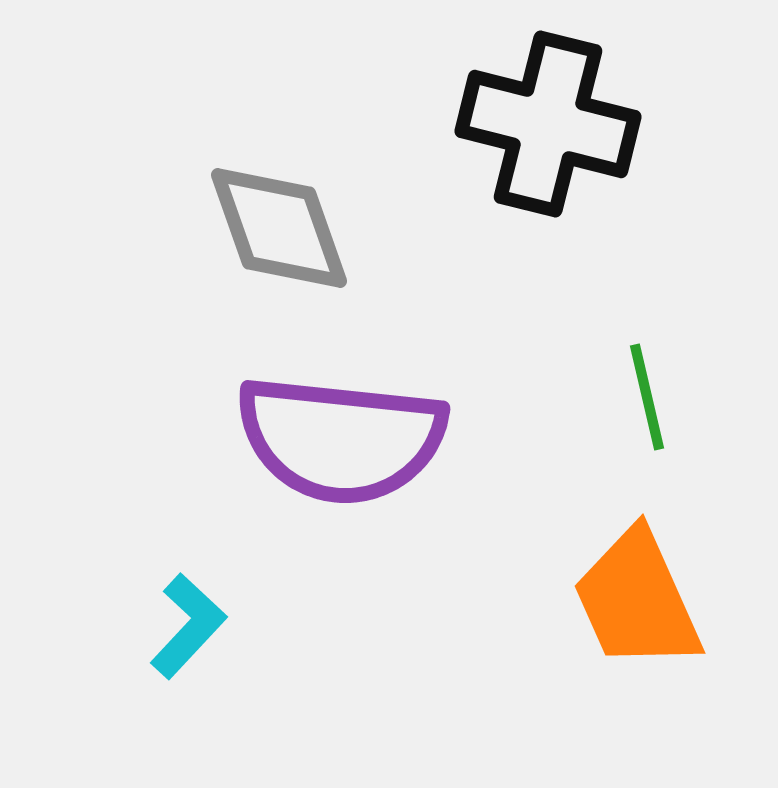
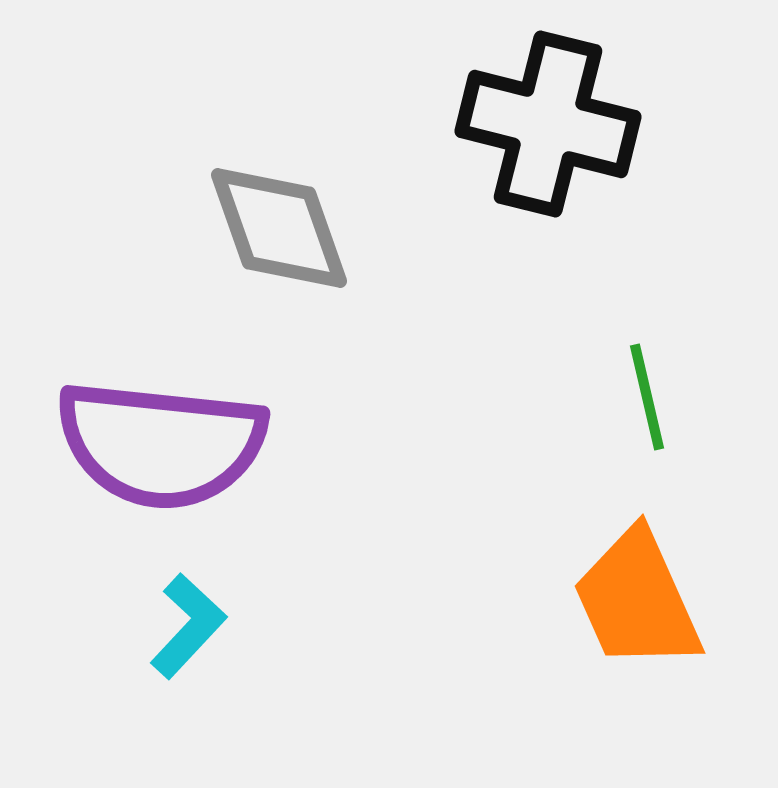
purple semicircle: moved 180 px left, 5 px down
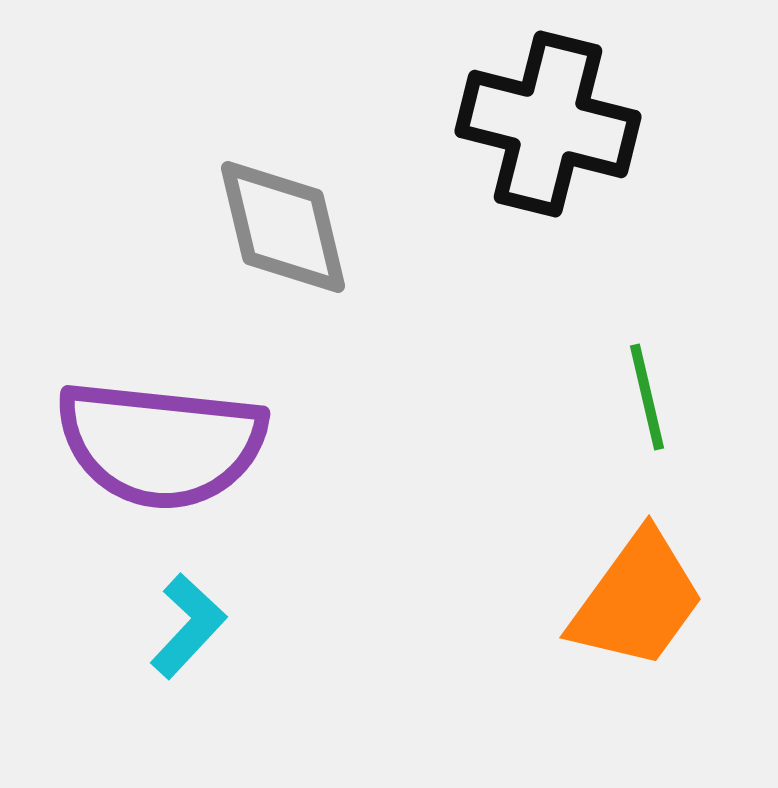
gray diamond: moved 4 px right, 1 px up; rotated 6 degrees clockwise
orange trapezoid: rotated 120 degrees counterclockwise
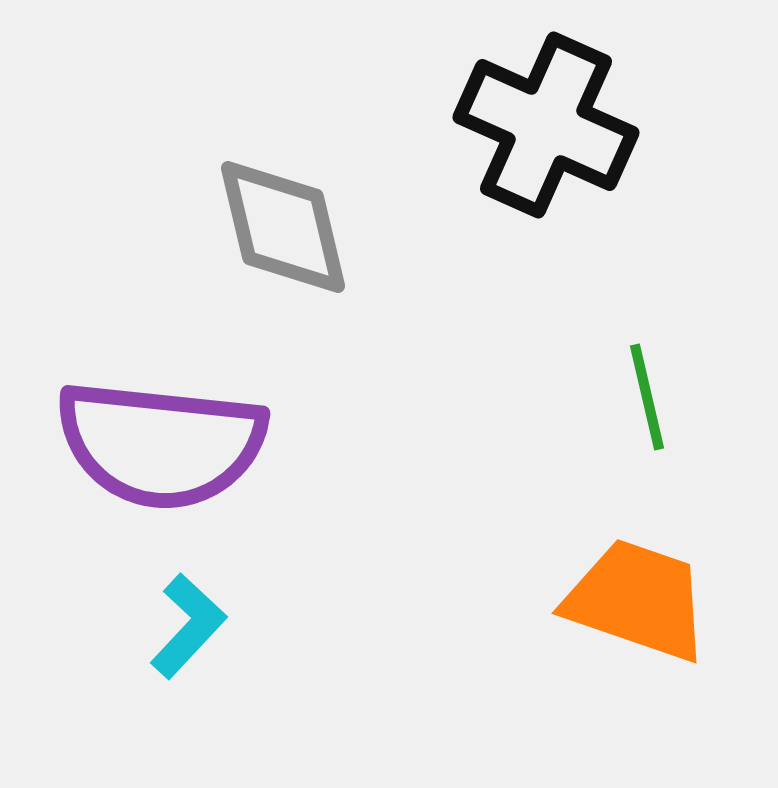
black cross: moved 2 px left, 1 px down; rotated 10 degrees clockwise
orange trapezoid: rotated 107 degrees counterclockwise
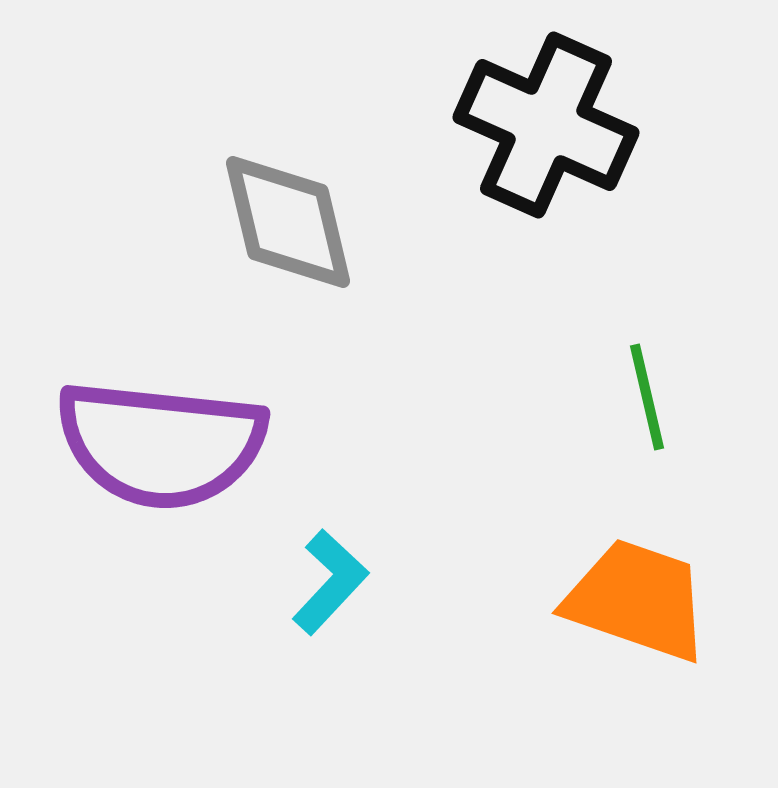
gray diamond: moved 5 px right, 5 px up
cyan L-shape: moved 142 px right, 44 px up
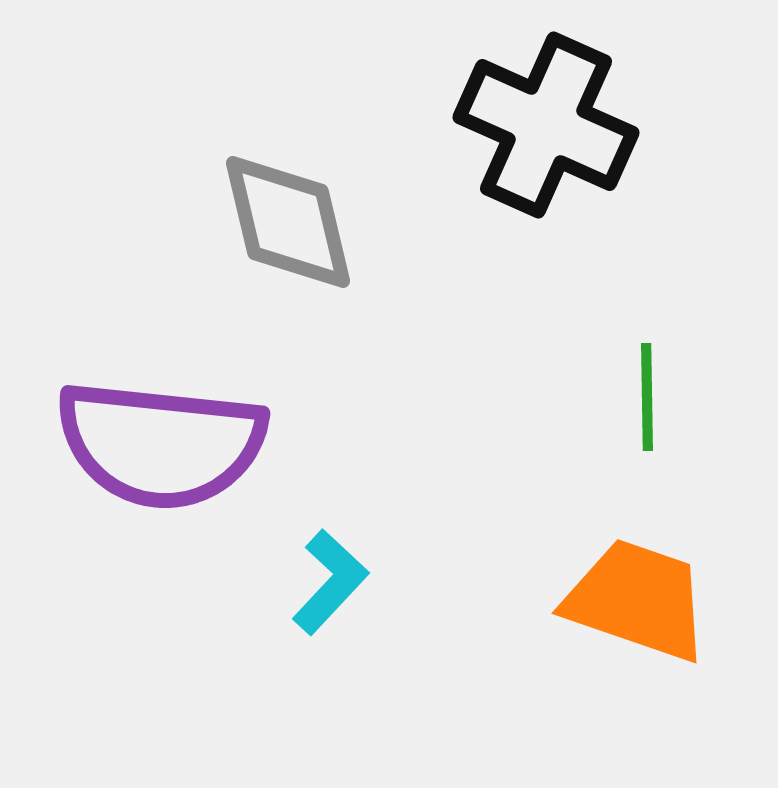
green line: rotated 12 degrees clockwise
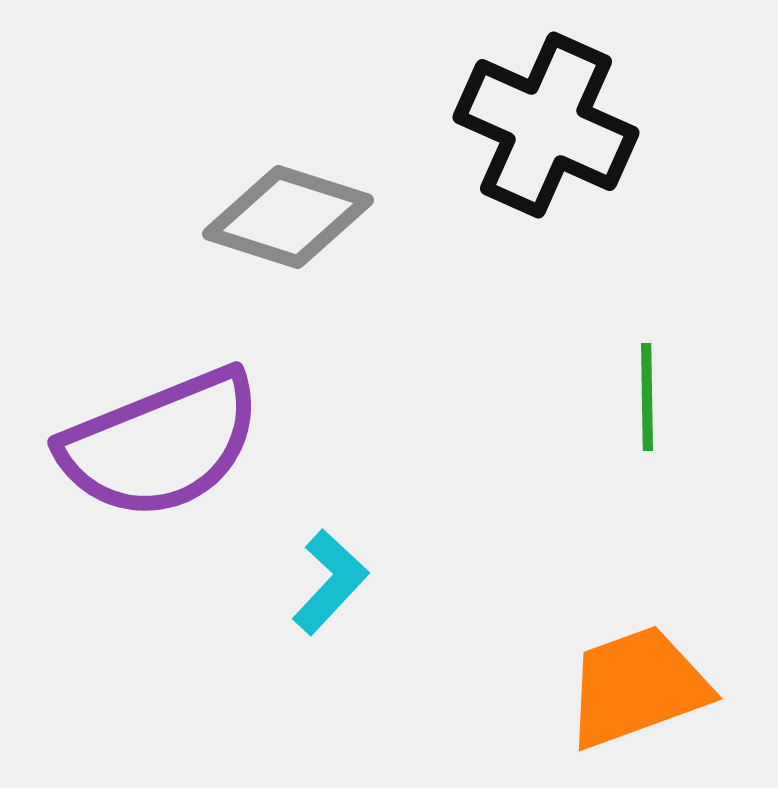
gray diamond: moved 5 px up; rotated 59 degrees counterclockwise
purple semicircle: rotated 28 degrees counterclockwise
orange trapezoid: moved 87 px down; rotated 39 degrees counterclockwise
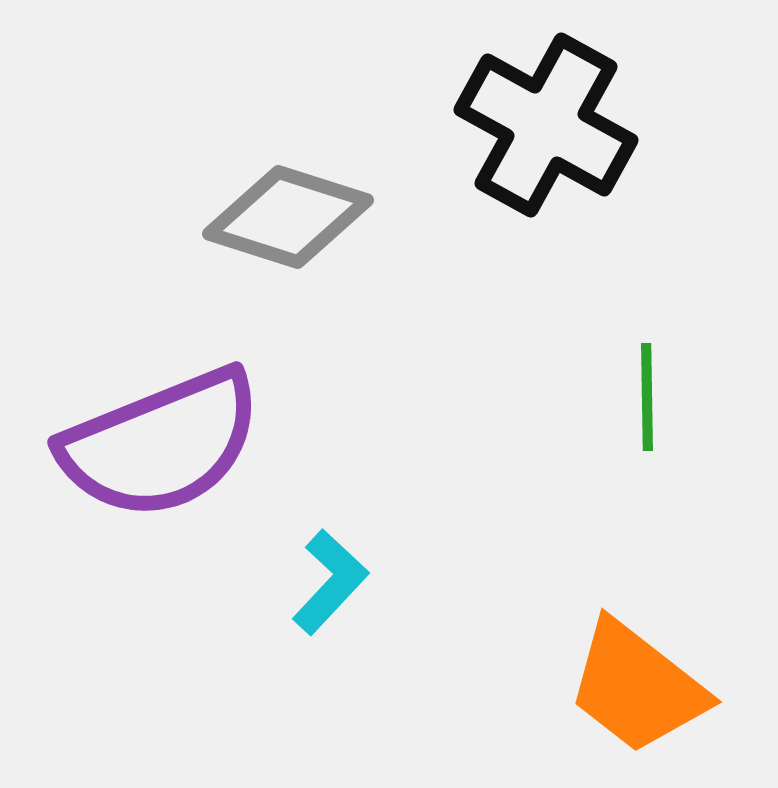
black cross: rotated 5 degrees clockwise
orange trapezoid: rotated 122 degrees counterclockwise
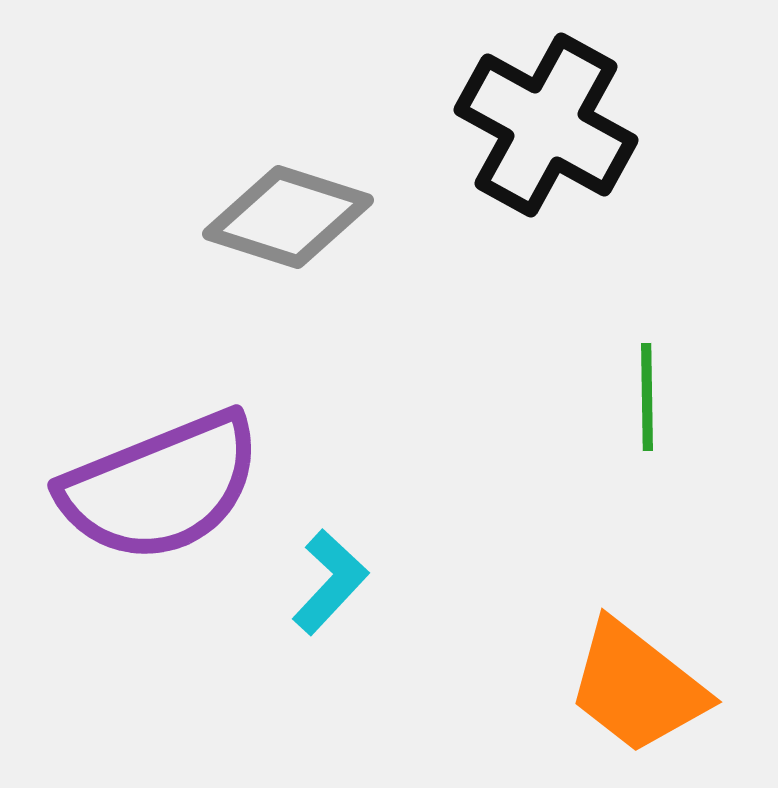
purple semicircle: moved 43 px down
